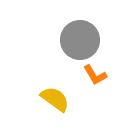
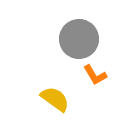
gray circle: moved 1 px left, 1 px up
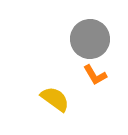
gray circle: moved 11 px right
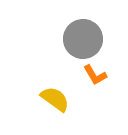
gray circle: moved 7 px left
